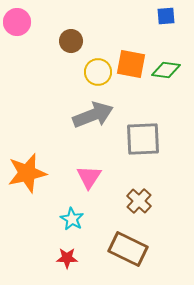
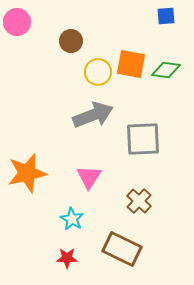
brown rectangle: moved 6 px left
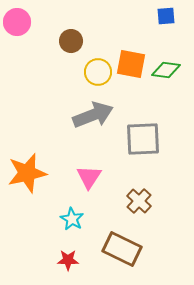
red star: moved 1 px right, 2 px down
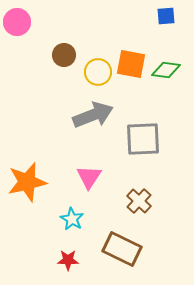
brown circle: moved 7 px left, 14 px down
orange star: moved 9 px down
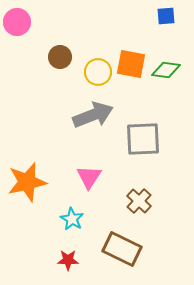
brown circle: moved 4 px left, 2 px down
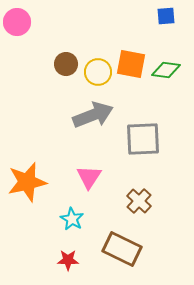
brown circle: moved 6 px right, 7 px down
